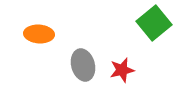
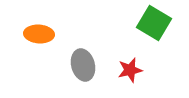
green square: rotated 20 degrees counterclockwise
red star: moved 8 px right
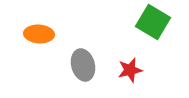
green square: moved 1 px left, 1 px up
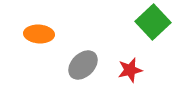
green square: rotated 16 degrees clockwise
gray ellipse: rotated 60 degrees clockwise
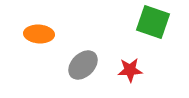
green square: rotated 28 degrees counterclockwise
red star: rotated 10 degrees clockwise
